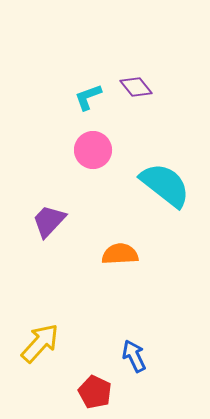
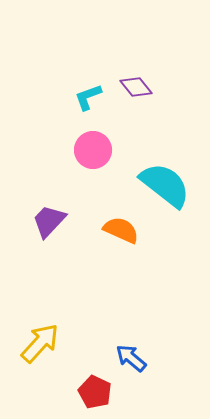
orange semicircle: moved 1 px right, 24 px up; rotated 27 degrees clockwise
blue arrow: moved 3 px left, 2 px down; rotated 24 degrees counterclockwise
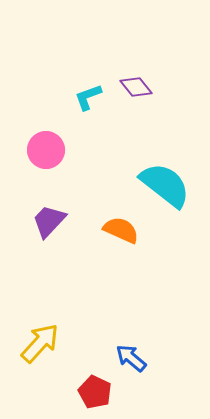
pink circle: moved 47 px left
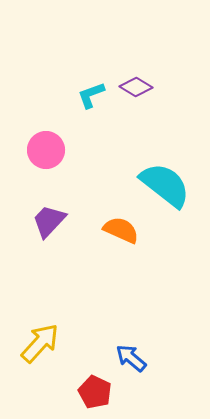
purple diamond: rotated 20 degrees counterclockwise
cyan L-shape: moved 3 px right, 2 px up
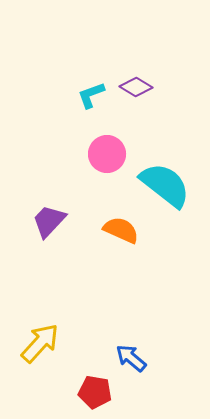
pink circle: moved 61 px right, 4 px down
red pentagon: rotated 16 degrees counterclockwise
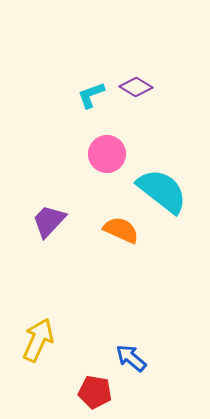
cyan semicircle: moved 3 px left, 6 px down
yellow arrow: moved 2 px left, 3 px up; rotated 18 degrees counterclockwise
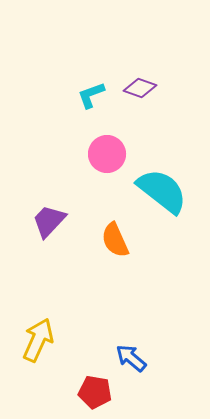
purple diamond: moved 4 px right, 1 px down; rotated 12 degrees counterclockwise
orange semicircle: moved 6 px left, 10 px down; rotated 138 degrees counterclockwise
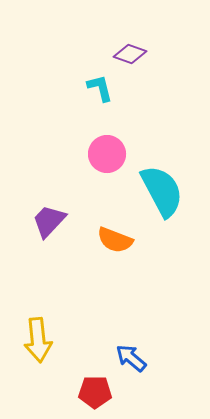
purple diamond: moved 10 px left, 34 px up
cyan L-shape: moved 9 px right, 7 px up; rotated 96 degrees clockwise
cyan semicircle: rotated 24 degrees clockwise
orange semicircle: rotated 45 degrees counterclockwise
yellow arrow: rotated 150 degrees clockwise
red pentagon: rotated 8 degrees counterclockwise
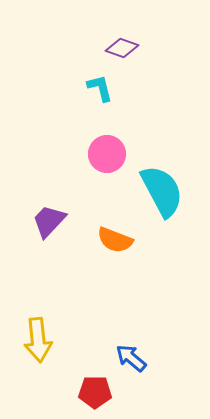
purple diamond: moved 8 px left, 6 px up
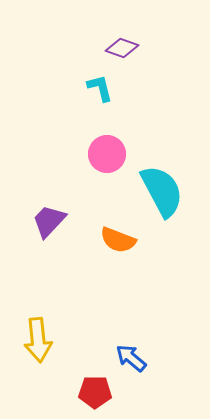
orange semicircle: moved 3 px right
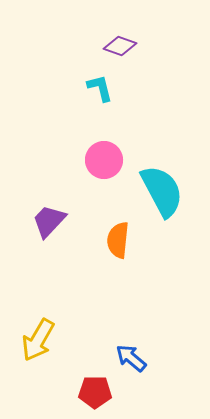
purple diamond: moved 2 px left, 2 px up
pink circle: moved 3 px left, 6 px down
orange semicircle: rotated 75 degrees clockwise
yellow arrow: rotated 36 degrees clockwise
